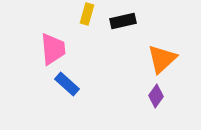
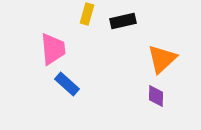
purple diamond: rotated 35 degrees counterclockwise
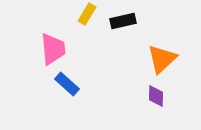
yellow rectangle: rotated 15 degrees clockwise
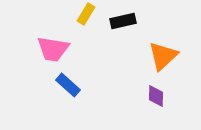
yellow rectangle: moved 1 px left
pink trapezoid: rotated 104 degrees clockwise
orange triangle: moved 1 px right, 3 px up
blue rectangle: moved 1 px right, 1 px down
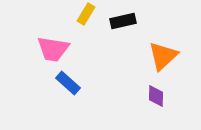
blue rectangle: moved 2 px up
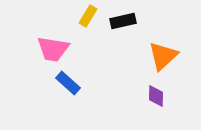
yellow rectangle: moved 2 px right, 2 px down
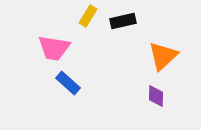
pink trapezoid: moved 1 px right, 1 px up
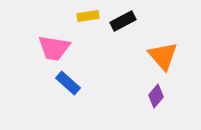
yellow rectangle: rotated 50 degrees clockwise
black rectangle: rotated 15 degrees counterclockwise
orange triangle: rotated 28 degrees counterclockwise
purple diamond: rotated 40 degrees clockwise
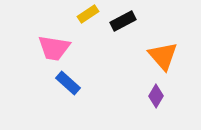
yellow rectangle: moved 2 px up; rotated 25 degrees counterclockwise
purple diamond: rotated 10 degrees counterclockwise
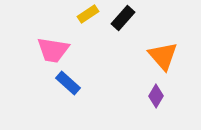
black rectangle: moved 3 px up; rotated 20 degrees counterclockwise
pink trapezoid: moved 1 px left, 2 px down
